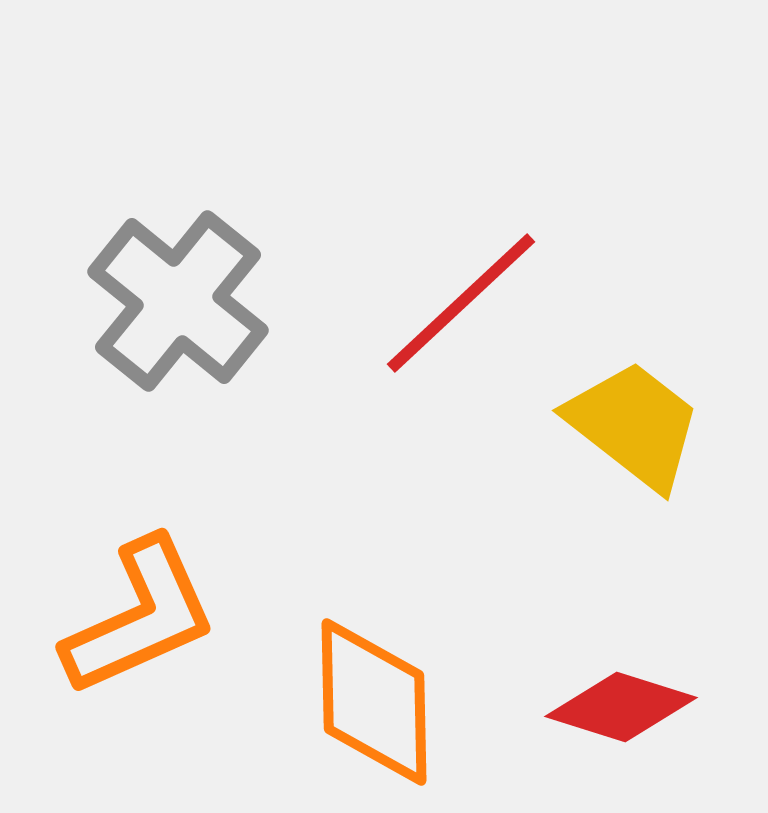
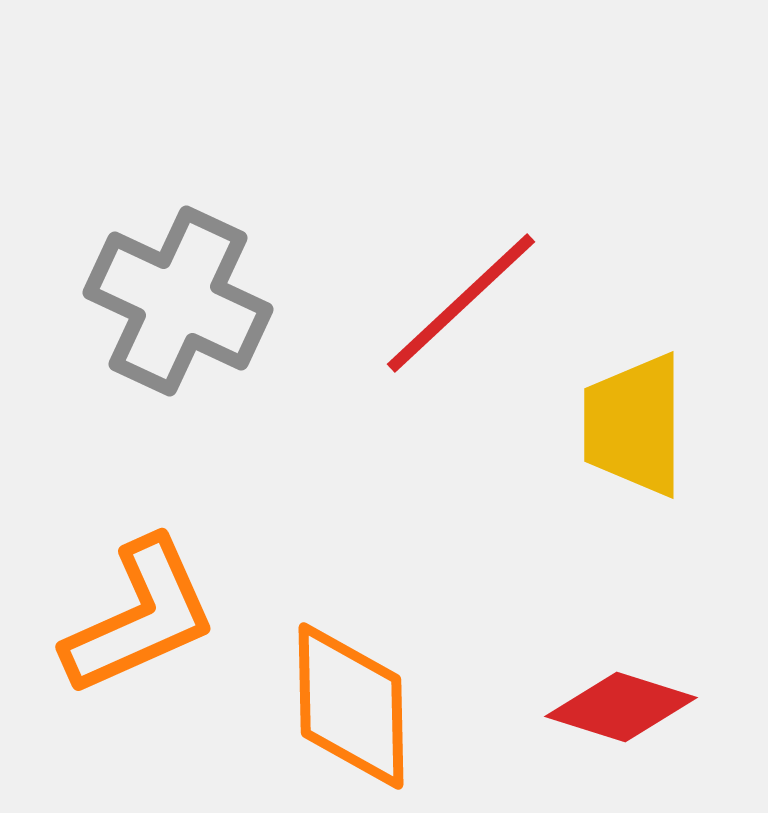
gray cross: rotated 14 degrees counterclockwise
yellow trapezoid: rotated 128 degrees counterclockwise
orange diamond: moved 23 px left, 4 px down
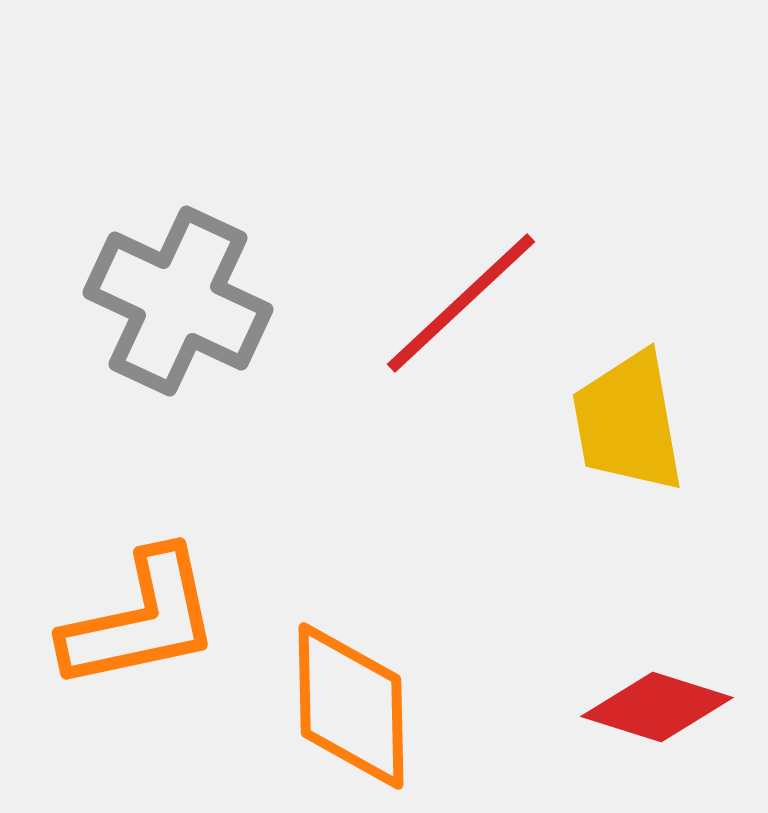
yellow trapezoid: moved 6 px left, 3 px up; rotated 10 degrees counterclockwise
orange L-shape: moved 1 px right, 3 px down; rotated 12 degrees clockwise
red diamond: moved 36 px right
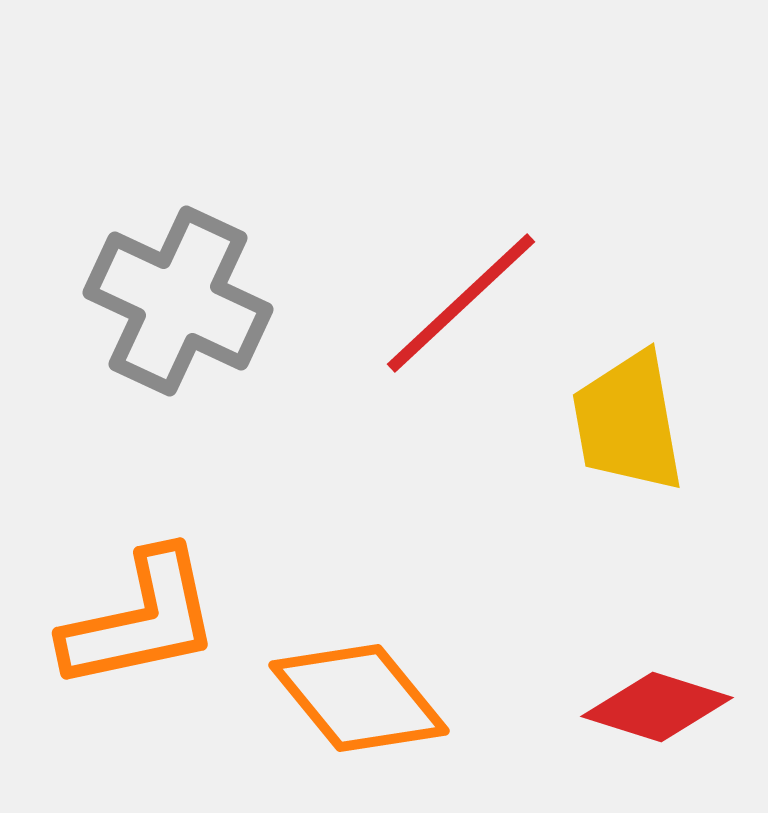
orange diamond: moved 8 px right, 8 px up; rotated 38 degrees counterclockwise
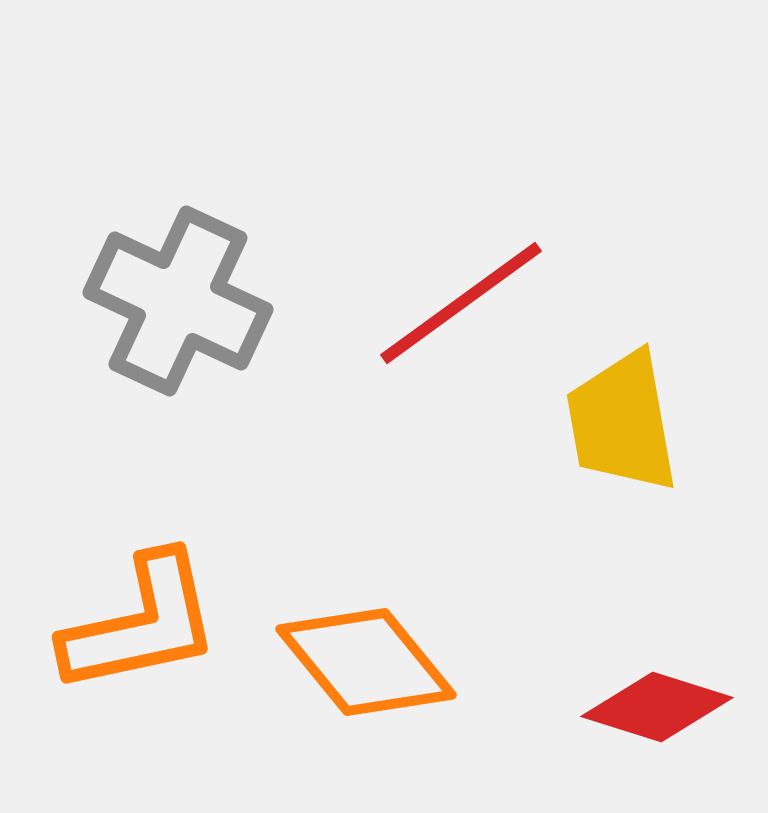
red line: rotated 7 degrees clockwise
yellow trapezoid: moved 6 px left
orange L-shape: moved 4 px down
orange diamond: moved 7 px right, 36 px up
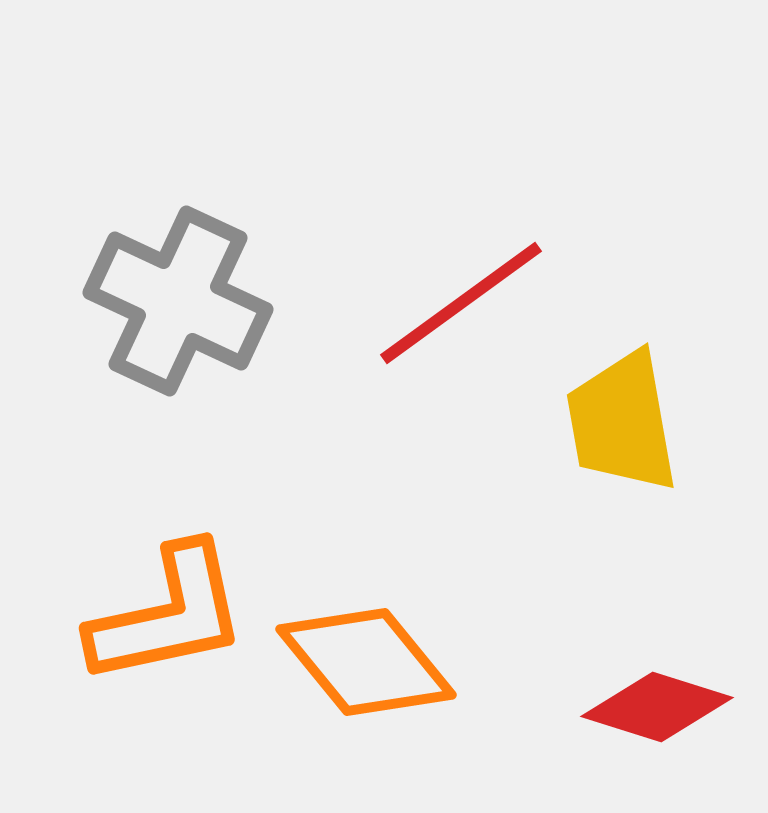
orange L-shape: moved 27 px right, 9 px up
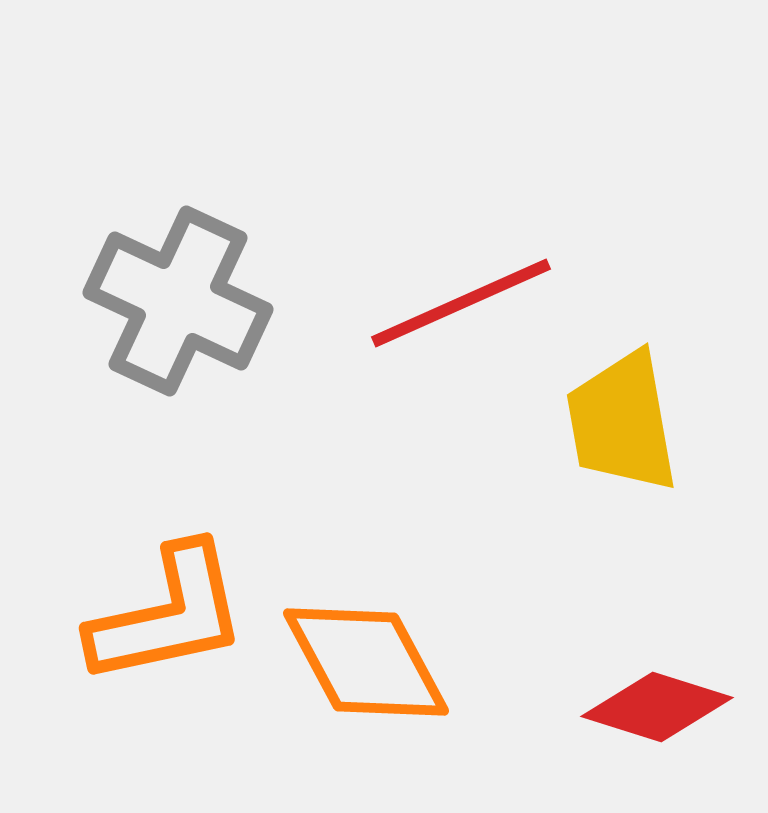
red line: rotated 12 degrees clockwise
orange diamond: rotated 11 degrees clockwise
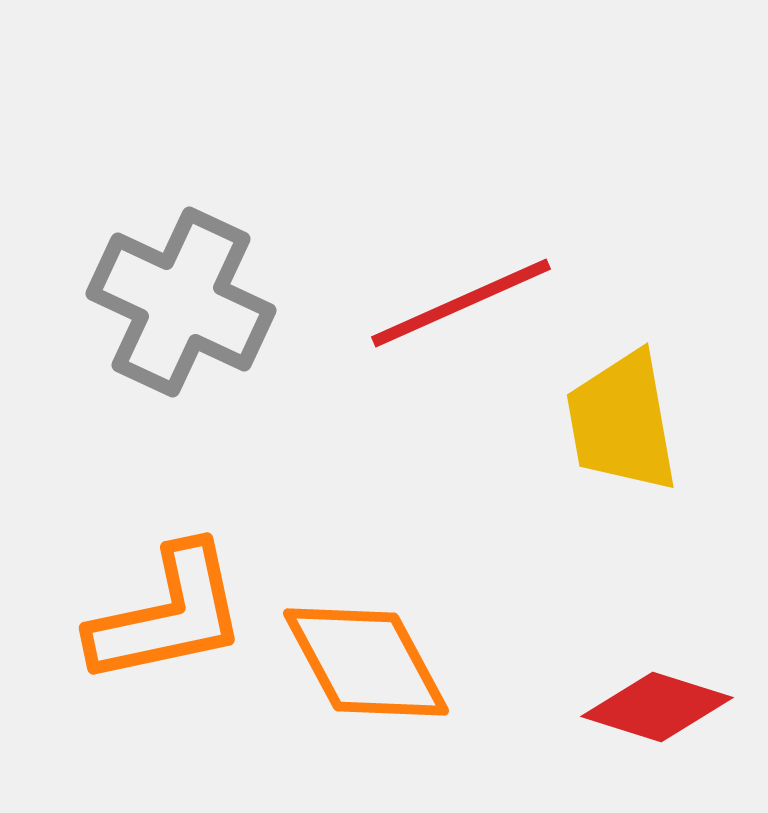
gray cross: moved 3 px right, 1 px down
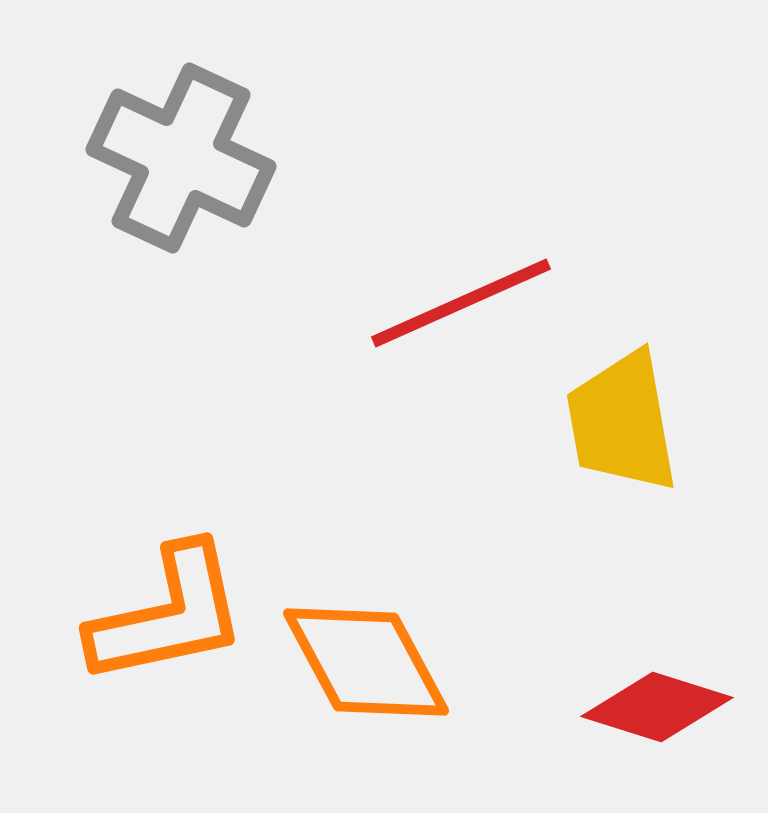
gray cross: moved 144 px up
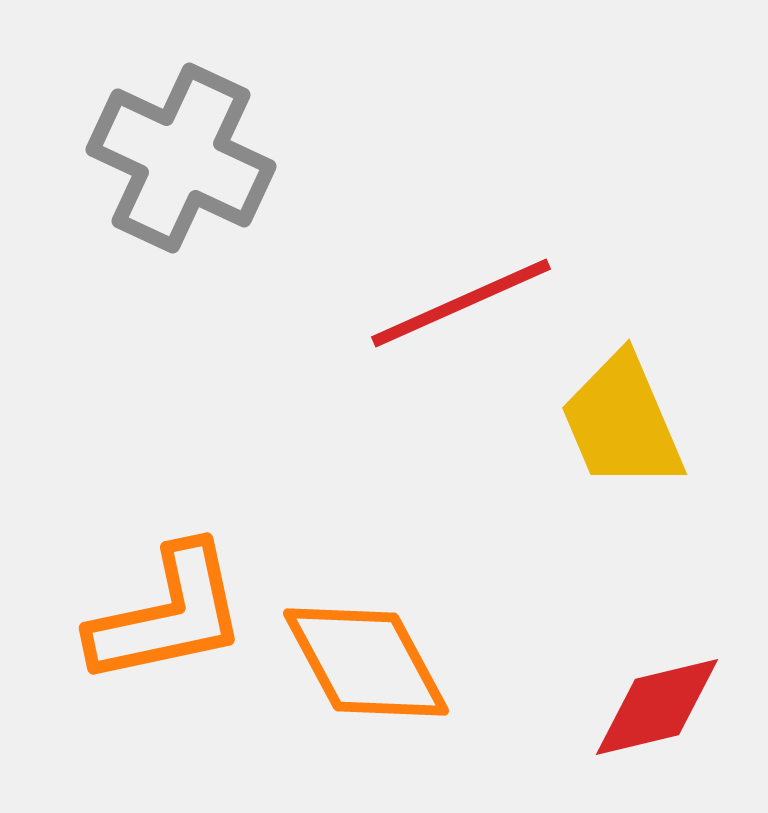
yellow trapezoid: rotated 13 degrees counterclockwise
red diamond: rotated 31 degrees counterclockwise
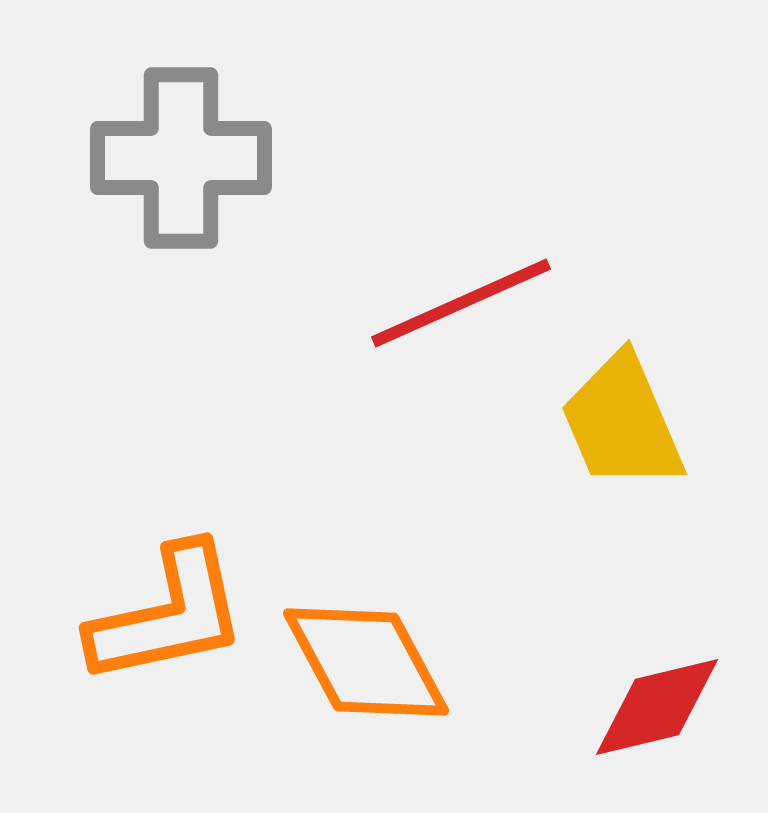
gray cross: rotated 25 degrees counterclockwise
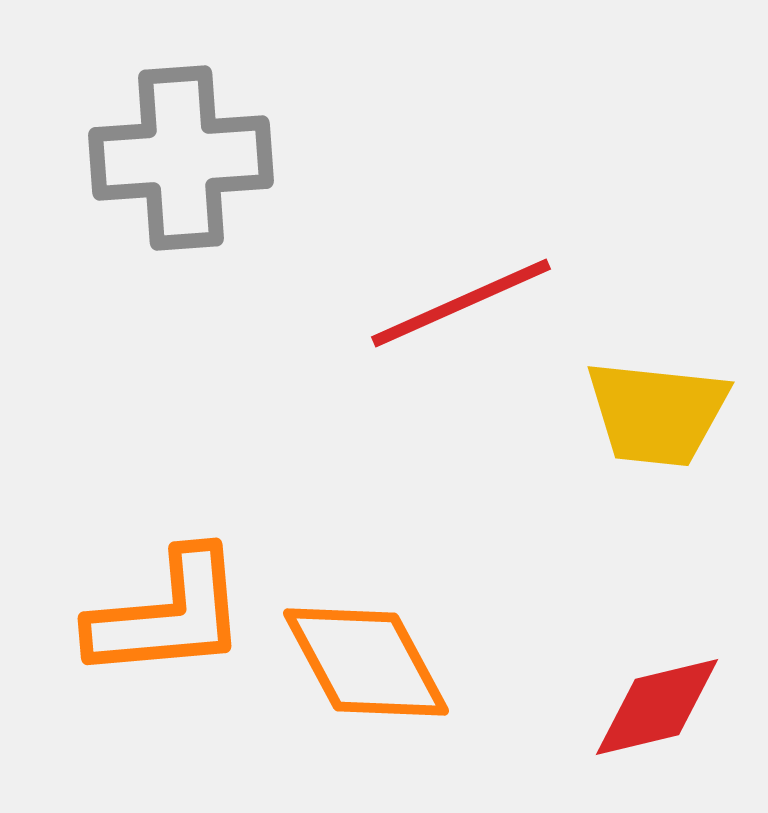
gray cross: rotated 4 degrees counterclockwise
yellow trapezoid: moved 35 px right, 9 px up; rotated 61 degrees counterclockwise
orange L-shape: rotated 7 degrees clockwise
